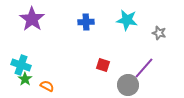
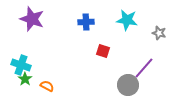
purple star: rotated 15 degrees counterclockwise
red square: moved 14 px up
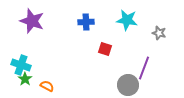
purple star: moved 2 px down
red square: moved 2 px right, 2 px up
purple line: rotated 20 degrees counterclockwise
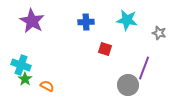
purple star: rotated 10 degrees clockwise
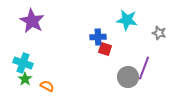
blue cross: moved 12 px right, 15 px down
cyan cross: moved 2 px right, 2 px up
gray circle: moved 8 px up
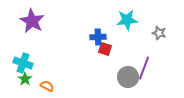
cyan star: rotated 15 degrees counterclockwise
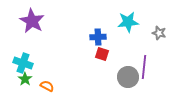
cyan star: moved 1 px right, 2 px down
red square: moved 3 px left, 5 px down
purple line: moved 1 px up; rotated 15 degrees counterclockwise
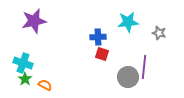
purple star: moved 2 px right; rotated 30 degrees clockwise
orange semicircle: moved 2 px left, 1 px up
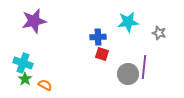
gray circle: moved 3 px up
